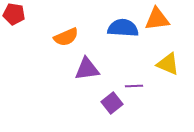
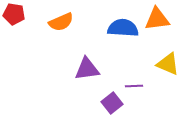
orange semicircle: moved 5 px left, 15 px up
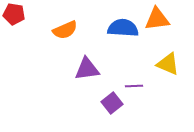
orange semicircle: moved 4 px right, 8 px down
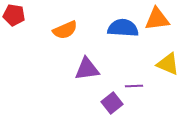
red pentagon: moved 1 px down
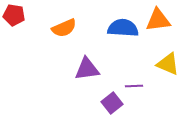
orange triangle: moved 1 px right, 1 px down
orange semicircle: moved 1 px left, 2 px up
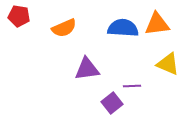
red pentagon: moved 5 px right, 1 px down
orange triangle: moved 1 px left, 4 px down
purple line: moved 2 px left
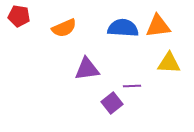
orange triangle: moved 1 px right, 2 px down
yellow triangle: moved 1 px right, 1 px up; rotated 20 degrees counterclockwise
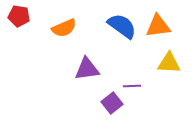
blue semicircle: moved 1 px left, 2 px up; rotated 32 degrees clockwise
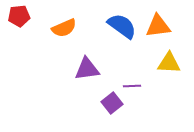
red pentagon: rotated 15 degrees counterclockwise
